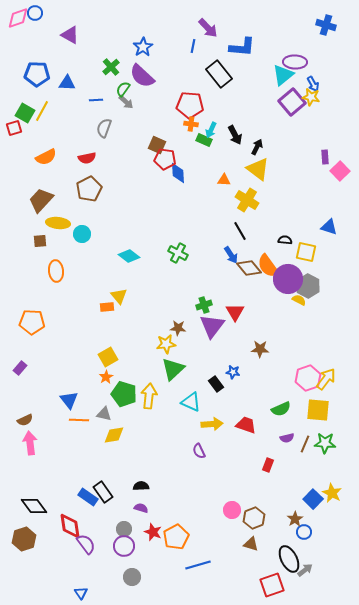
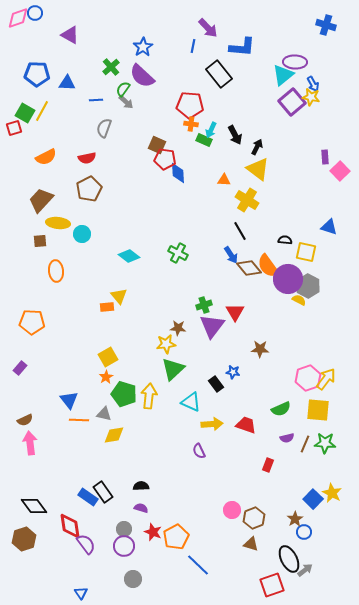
blue line at (198, 565): rotated 60 degrees clockwise
gray circle at (132, 577): moved 1 px right, 2 px down
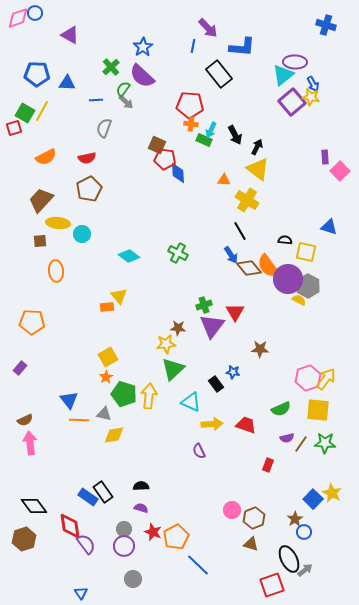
brown line at (305, 444): moved 4 px left; rotated 12 degrees clockwise
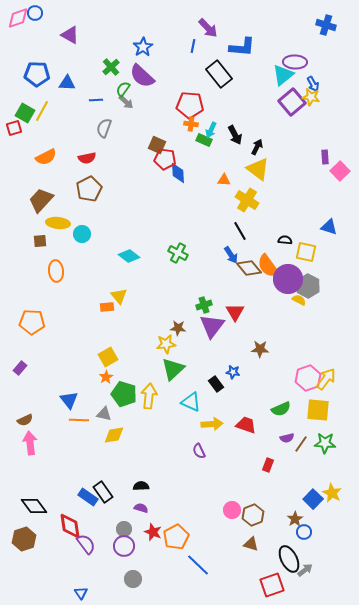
brown hexagon at (254, 518): moved 1 px left, 3 px up
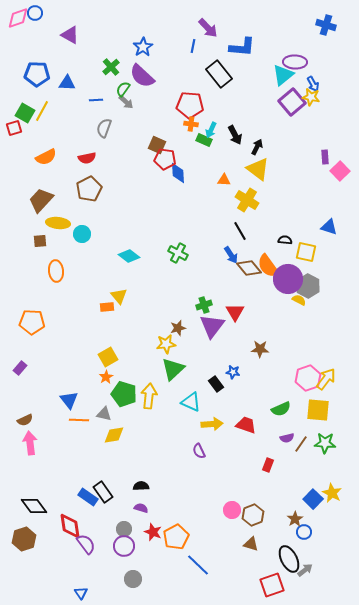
brown star at (178, 328): rotated 21 degrees counterclockwise
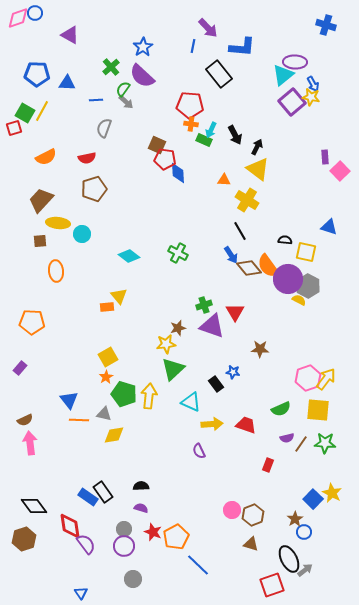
brown pentagon at (89, 189): moved 5 px right; rotated 10 degrees clockwise
purple triangle at (212, 326): rotated 48 degrees counterclockwise
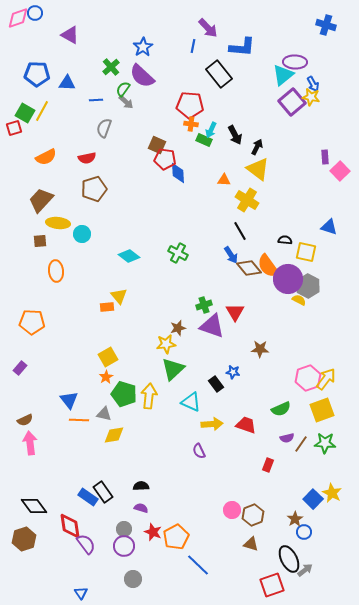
yellow square at (318, 410): moved 4 px right; rotated 25 degrees counterclockwise
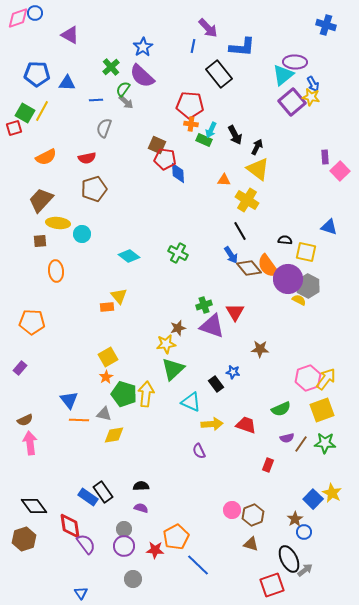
yellow arrow at (149, 396): moved 3 px left, 2 px up
red star at (153, 532): moved 2 px right, 18 px down; rotated 18 degrees counterclockwise
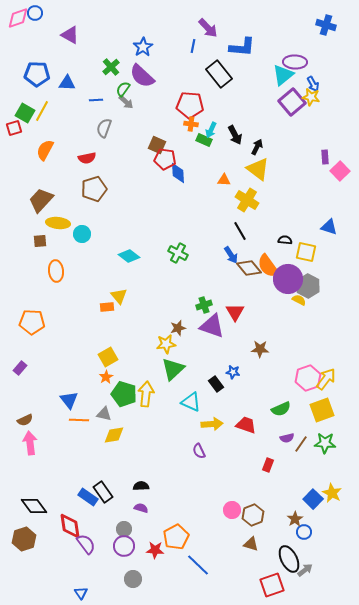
orange semicircle at (46, 157): moved 1 px left, 7 px up; rotated 145 degrees clockwise
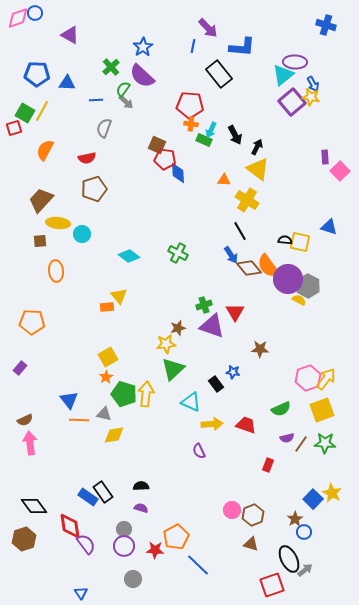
yellow square at (306, 252): moved 6 px left, 10 px up
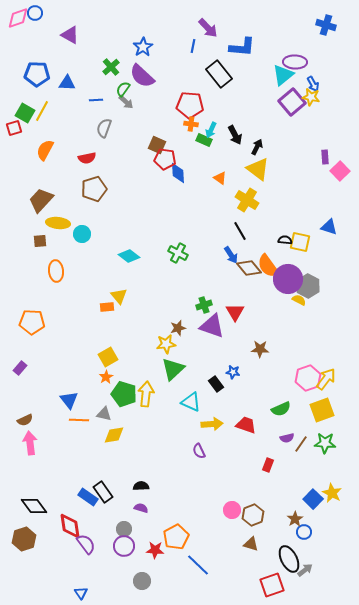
orange triangle at (224, 180): moved 4 px left, 2 px up; rotated 32 degrees clockwise
gray circle at (133, 579): moved 9 px right, 2 px down
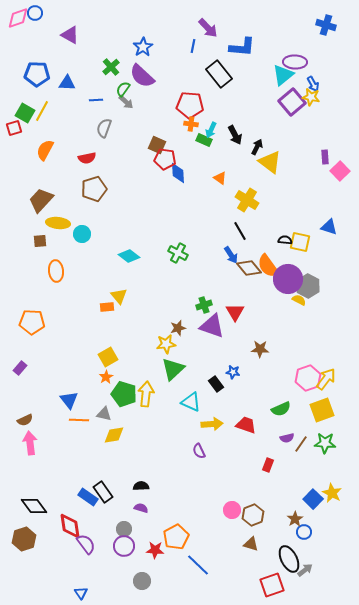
yellow triangle at (258, 169): moved 12 px right, 7 px up
